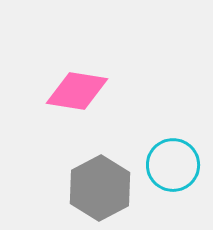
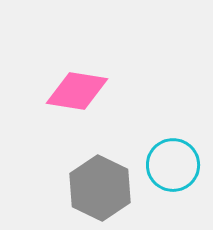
gray hexagon: rotated 6 degrees counterclockwise
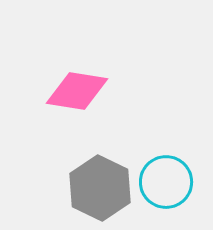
cyan circle: moved 7 px left, 17 px down
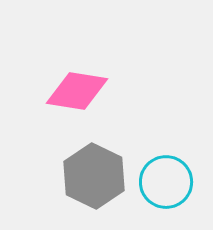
gray hexagon: moved 6 px left, 12 px up
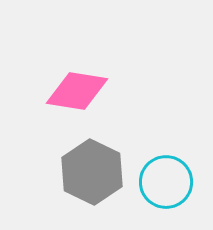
gray hexagon: moved 2 px left, 4 px up
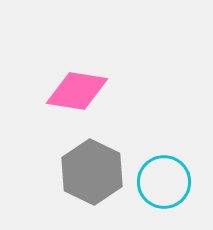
cyan circle: moved 2 px left
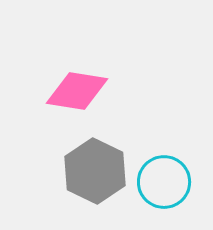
gray hexagon: moved 3 px right, 1 px up
